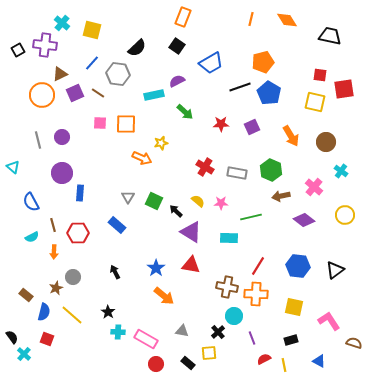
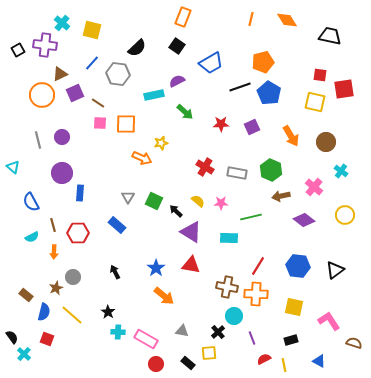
brown line at (98, 93): moved 10 px down
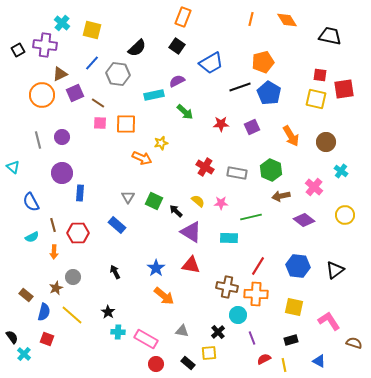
yellow square at (315, 102): moved 1 px right, 3 px up
cyan circle at (234, 316): moved 4 px right, 1 px up
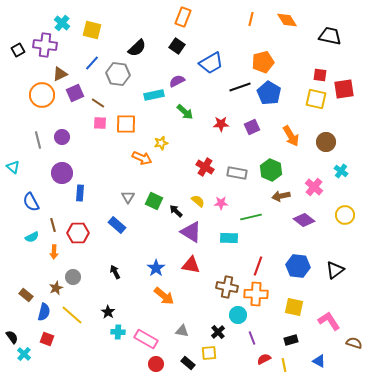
red line at (258, 266): rotated 12 degrees counterclockwise
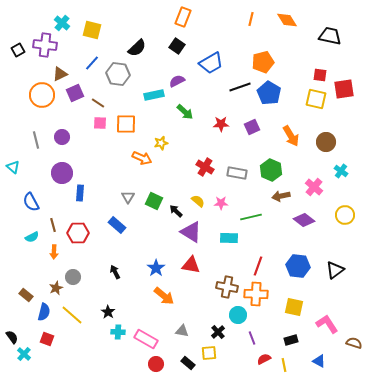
gray line at (38, 140): moved 2 px left
pink L-shape at (329, 321): moved 2 px left, 3 px down
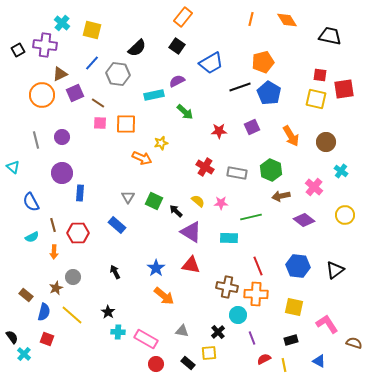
orange rectangle at (183, 17): rotated 18 degrees clockwise
red star at (221, 124): moved 2 px left, 7 px down
red line at (258, 266): rotated 42 degrees counterclockwise
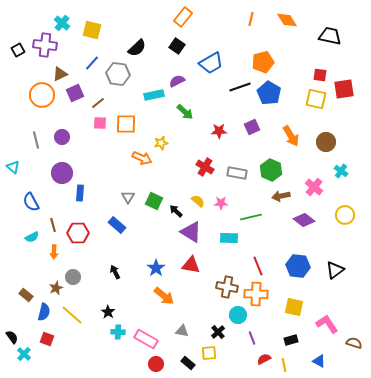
brown line at (98, 103): rotated 72 degrees counterclockwise
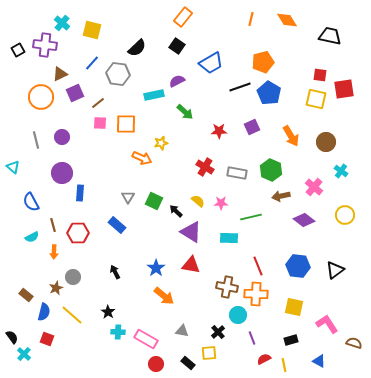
orange circle at (42, 95): moved 1 px left, 2 px down
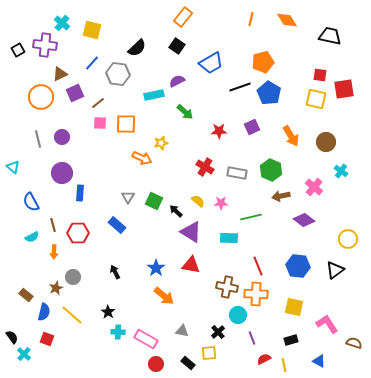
gray line at (36, 140): moved 2 px right, 1 px up
yellow circle at (345, 215): moved 3 px right, 24 px down
